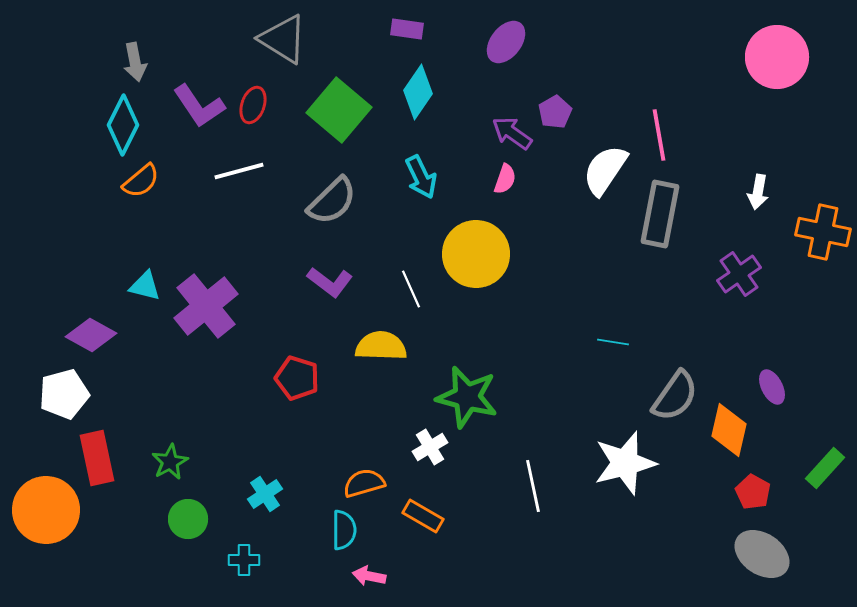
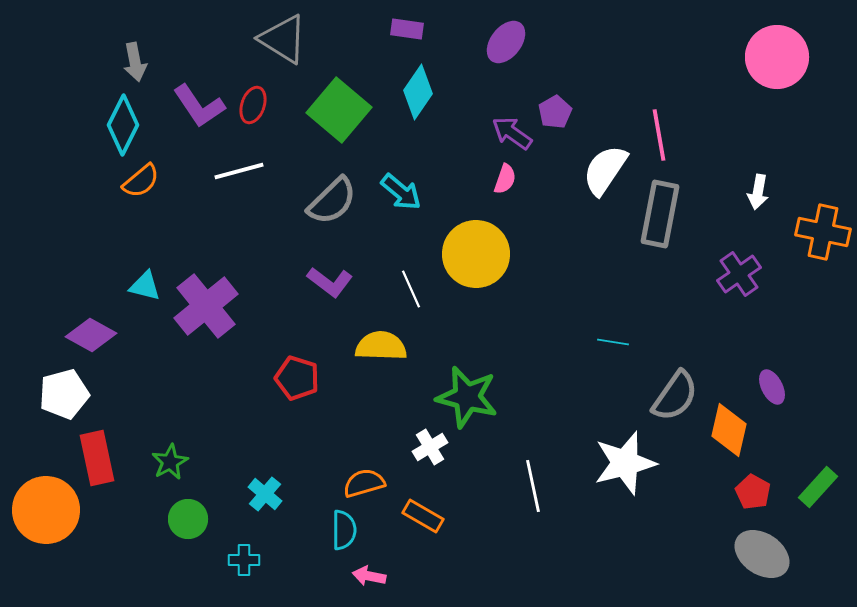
cyan arrow at (421, 177): moved 20 px left, 15 px down; rotated 24 degrees counterclockwise
green rectangle at (825, 468): moved 7 px left, 19 px down
cyan cross at (265, 494): rotated 16 degrees counterclockwise
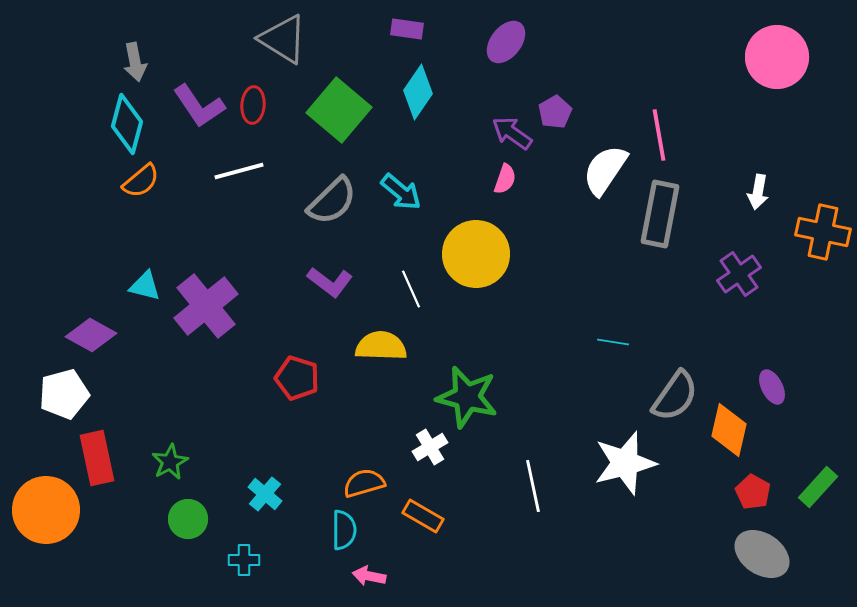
red ellipse at (253, 105): rotated 15 degrees counterclockwise
cyan diamond at (123, 125): moved 4 px right, 1 px up; rotated 12 degrees counterclockwise
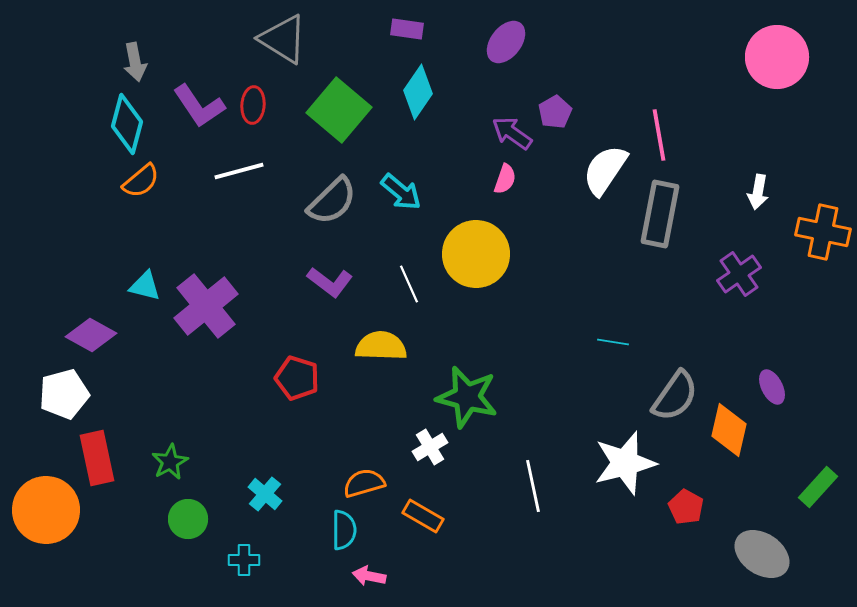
white line at (411, 289): moved 2 px left, 5 px up
red pentagon at (753, 492): moved 67 px left, 15 px down
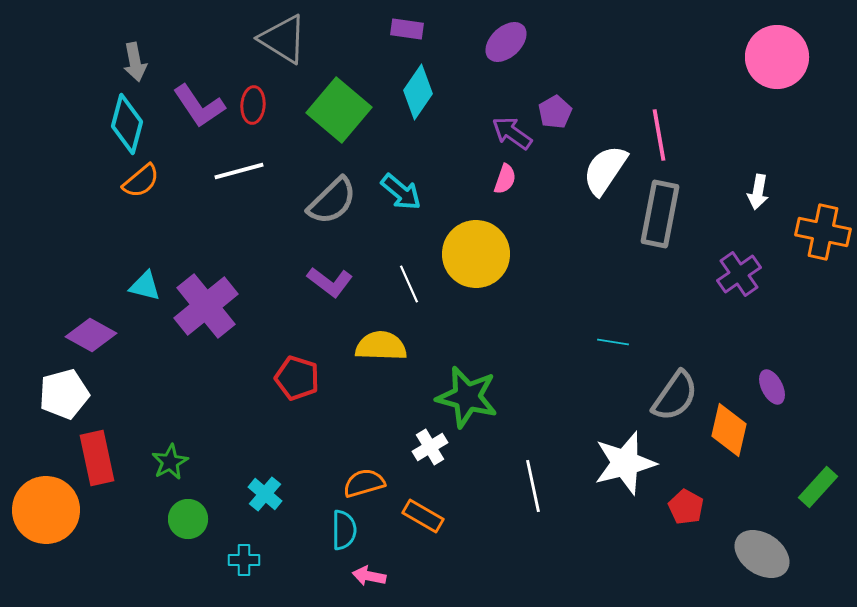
purple ellipse at (506, 42): rotated 9 degrees clockwise
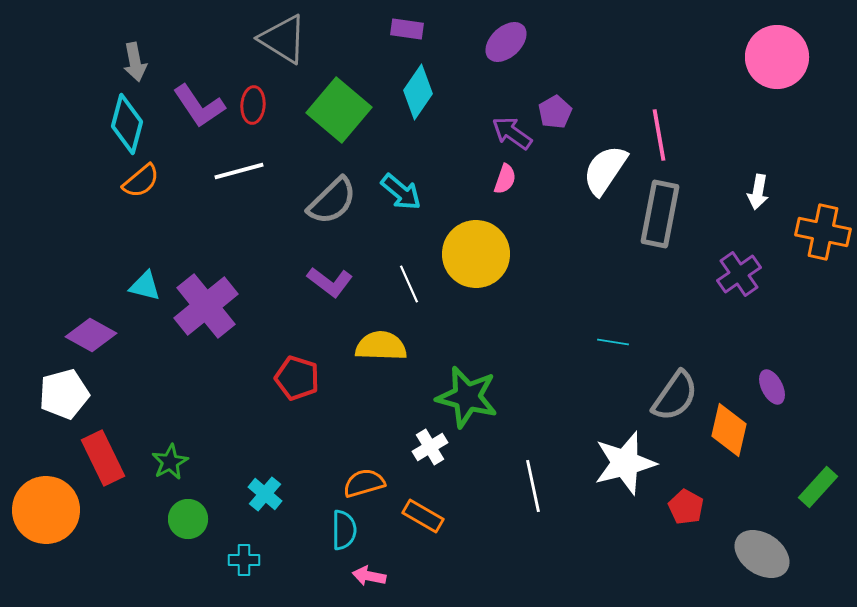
red rectangle at (97, 458): moved 6 px right; rotated 14 degrees counterclockwise
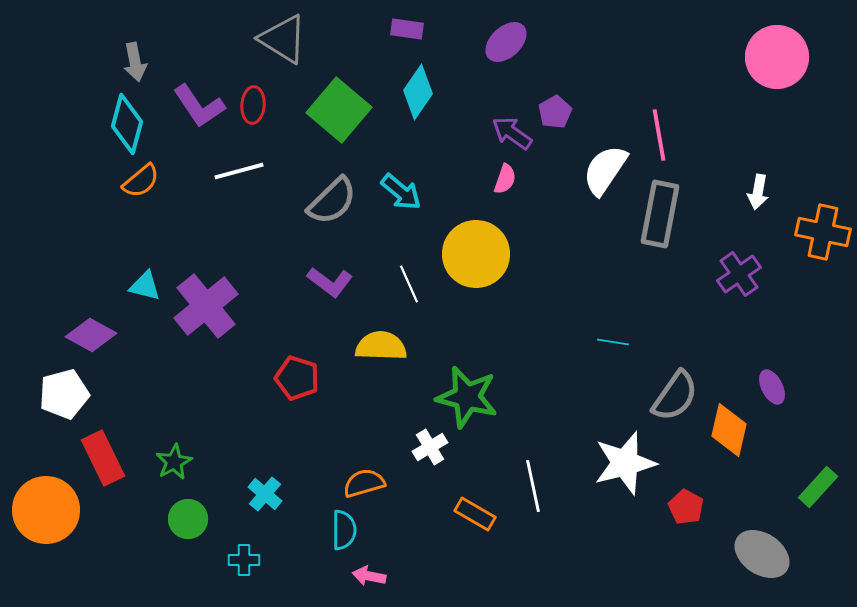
green star at (170, 462): moved 4 px right
orange rectangle at (423, 516): moved 52 px right, 2 px up
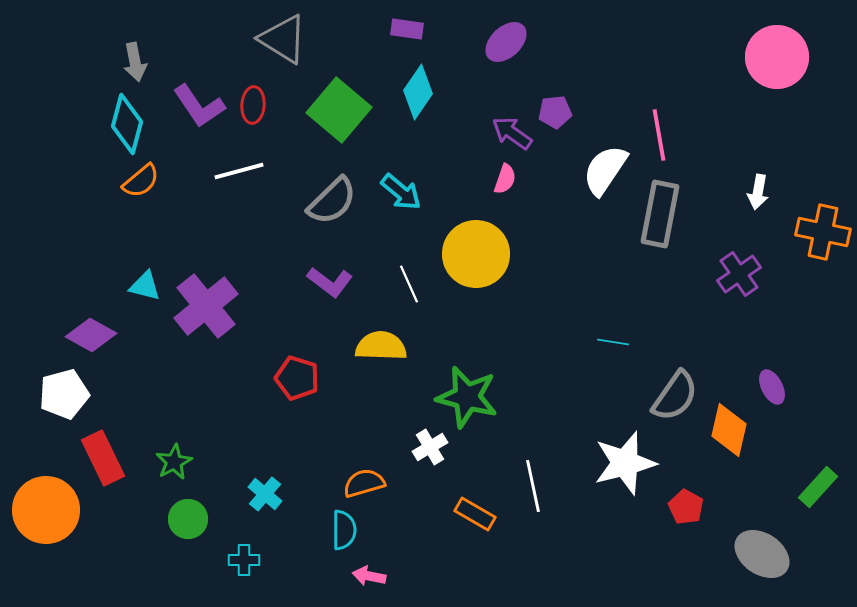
purple pentagon at (555, 112): rotated 24 degrees clockwise
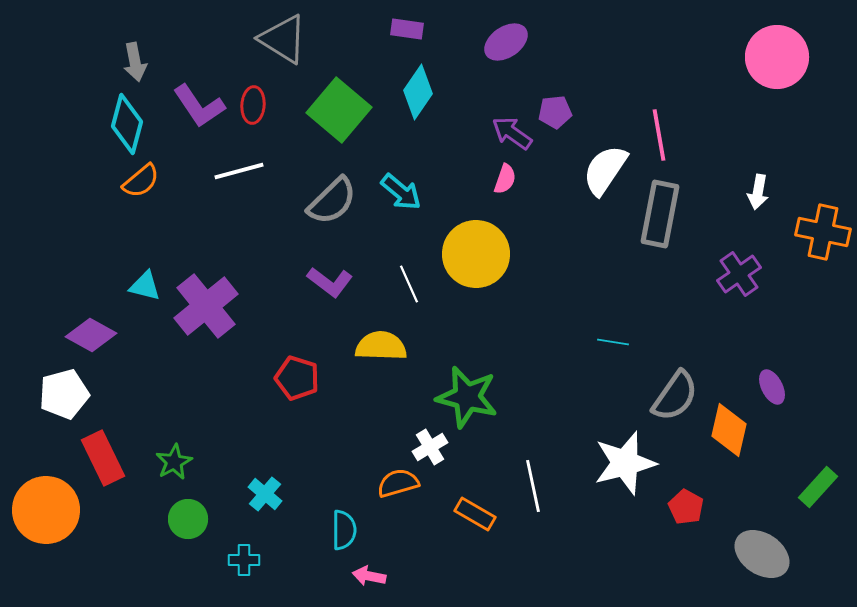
purple ellipse at (506, 42): rotated 9 degrees clockwise
orange semicircle at (364, 483): moved 34 px right
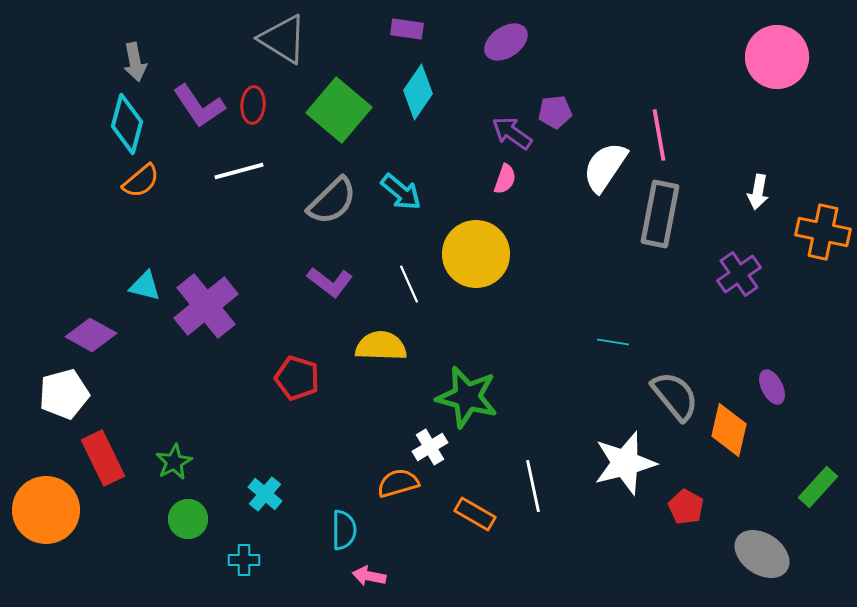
white semicircle at (605, 170): moved 3 px up
gray semicircle at (675, 396): rotated 74 degrees counterclockwise
